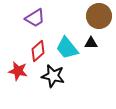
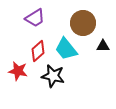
brown circle: moved 16 px left, 7 px down
black triangle: moved 12 px right, 3 px down
cyan trapezoid: moved 1 px left, 1 px down
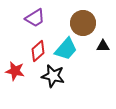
cyan trapezoid: rotated 100 degrees counterclockwise
red star: moved 3 px left
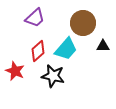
purple trapezoid: rotated 10 degrees counterclockwise
red star: rotated 12 degrees clockwise
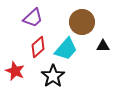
purple trapezoid: moved 2 px left
brown circle: moved 1 px left, 1 px up
red diamond: moved 4 px up
black star: rotated 25 degrees clockwise
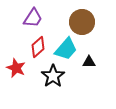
purple trapezoid: rotated 15 degrees counterclockwise
black triangle: moved 14 px left, 16 px down
red star: moved 1 px right, 3 px up
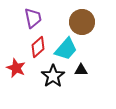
purple trapezoid: rotated 45 degrees counterclockwise
black triangle: moved 8 px left, 8 px down
